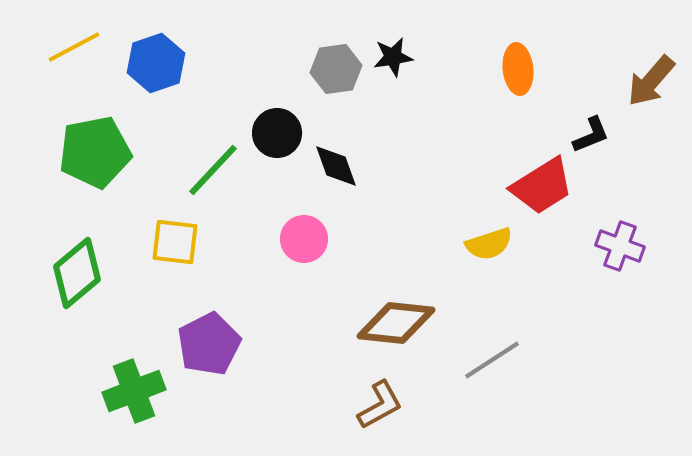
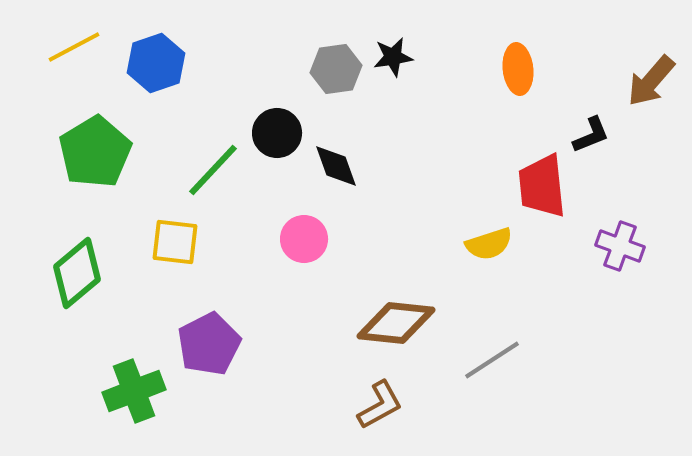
green pentagon: rotated 20 degrees counterclockwise
red trapezoid: rotated 116 degrees clockwise
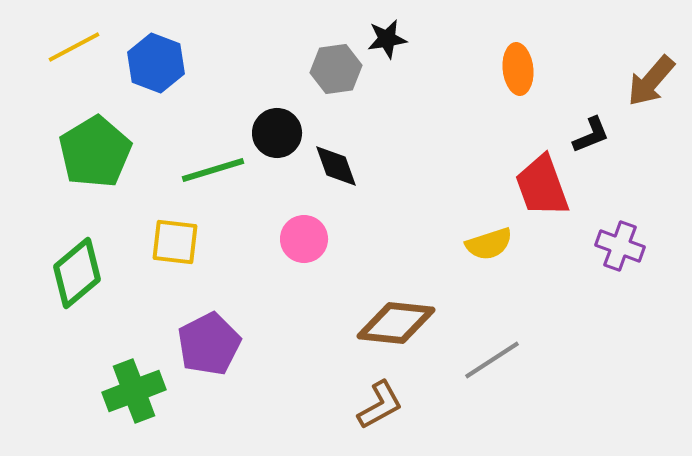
black star: moved 6 px left, 18 px up
blue hexagon: rotated 20 degrees counterclockwise
green line: rotated 30 degrees clockwise
red trapezoid: rotated 14 degrees counterclockwise
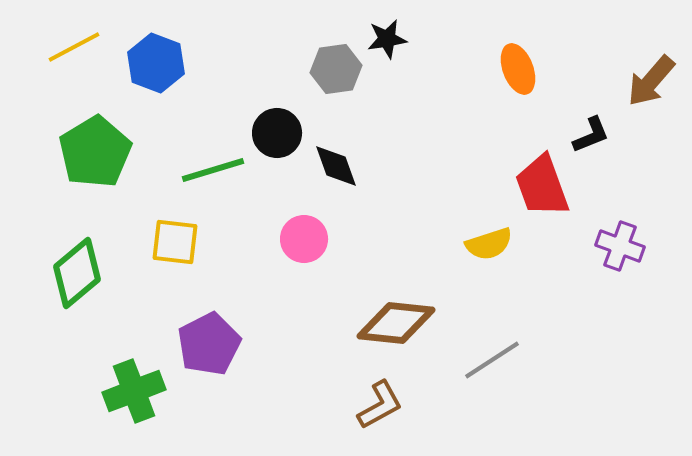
orange ellipse: rotated 15 degrees counterclockwise
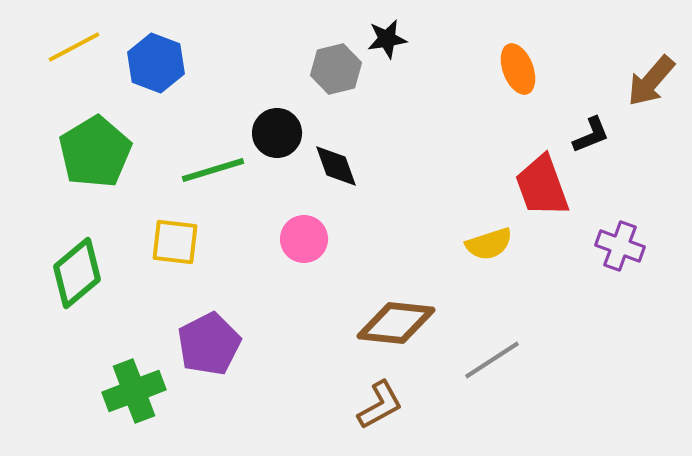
gray hexagon: rotated 6 degrees counterclockwise
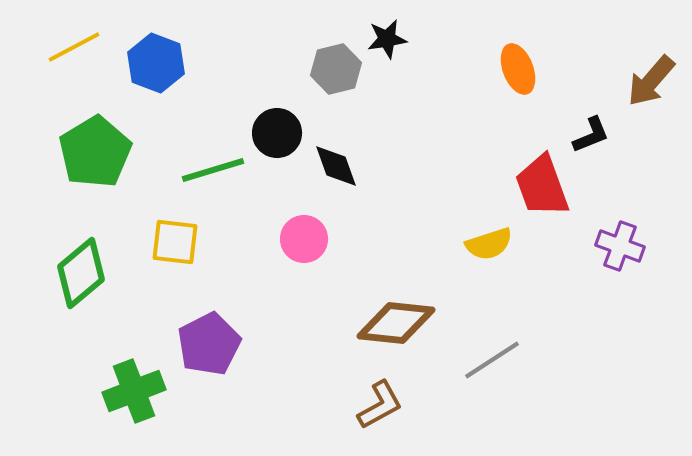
green diamond: moved 4 px right
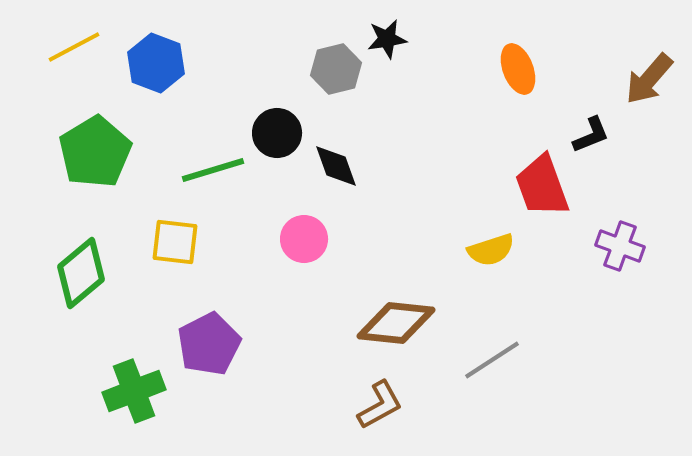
brown arrow: moved 2 px left, 2 px up
yellow semicircle: moved 2 px right, 6 px down
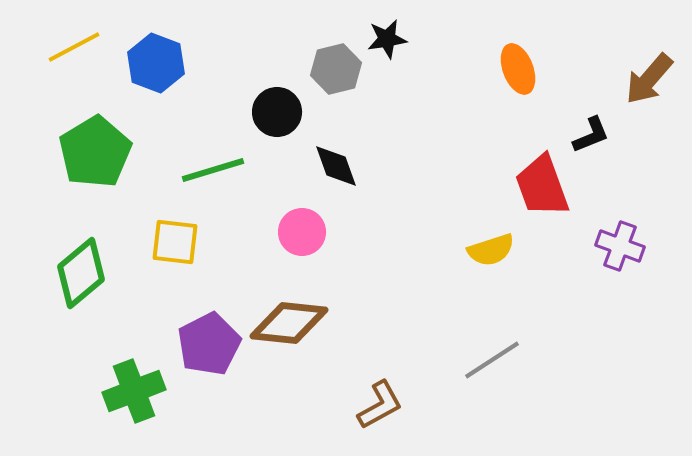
black circle: moved 21 px up
pink circle: moved 2 px left, 7 px up
brown diamond: moved 107 px left
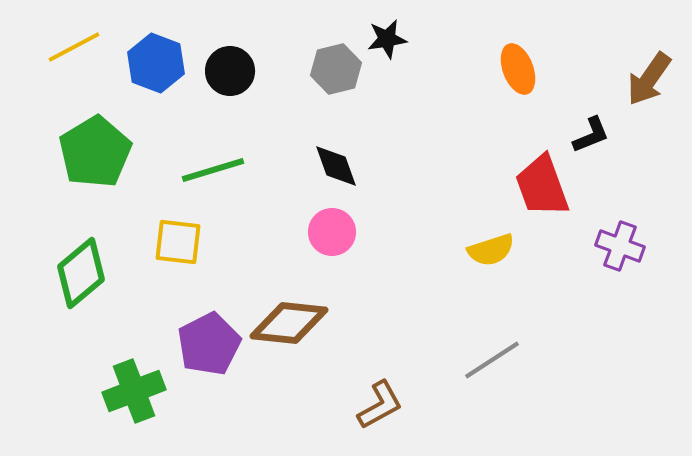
brown arrow: rotated 6 degrees counterclockwise
black circle: moved 47 px left, 41 px up
pink circle: moved 30 px right
yellow square: moved 3 px right
